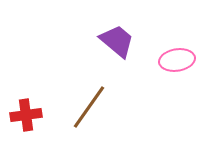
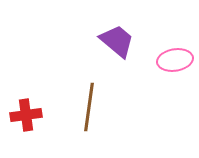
pink ellipse: moved 2 px left
brown line: rotated 27 degrees counterclockwise
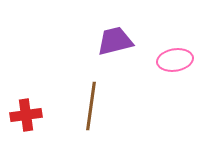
purple trapezoid: moved 2 px left; rotated 54 degrees counterclockwise
brown line: moved 2 px right, 1 px up
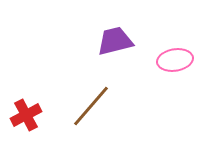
brown line: rotated 33 degrees clockwise
red cross: rotated 20 degrees counterclockwise
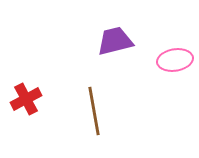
brown line: moved 3 px right, 5 px down; rotated 51 degrees counterclockwise
red cross: moved 16 px up
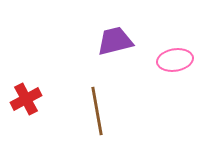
brown line: moved 3 px right
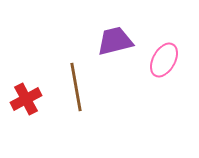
pink ellipse: moved 11 px left; rotated 52 degrees counterclockwise
brown line: moved 21 px left, 24 px up
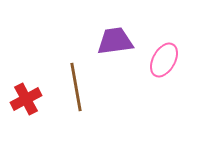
purple trapezoid: rotated 6 degrees clockwise
